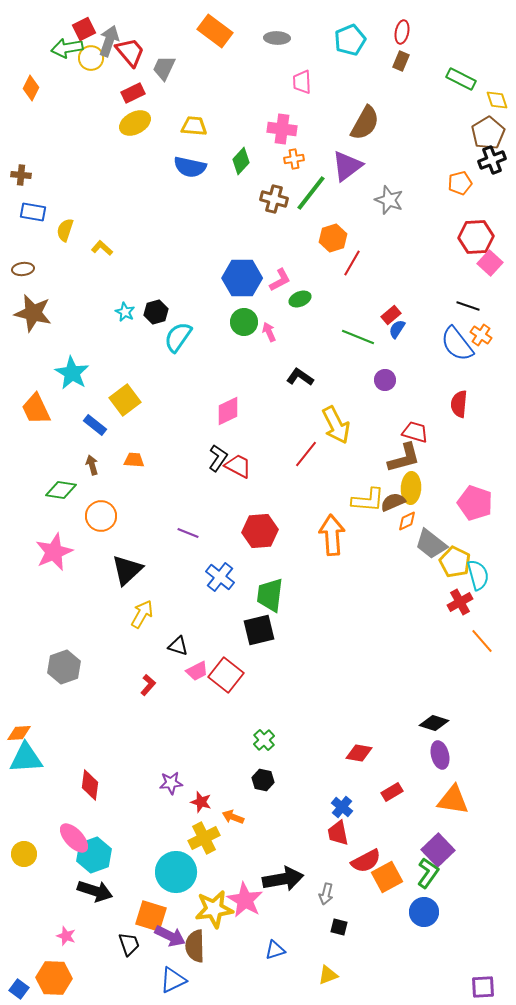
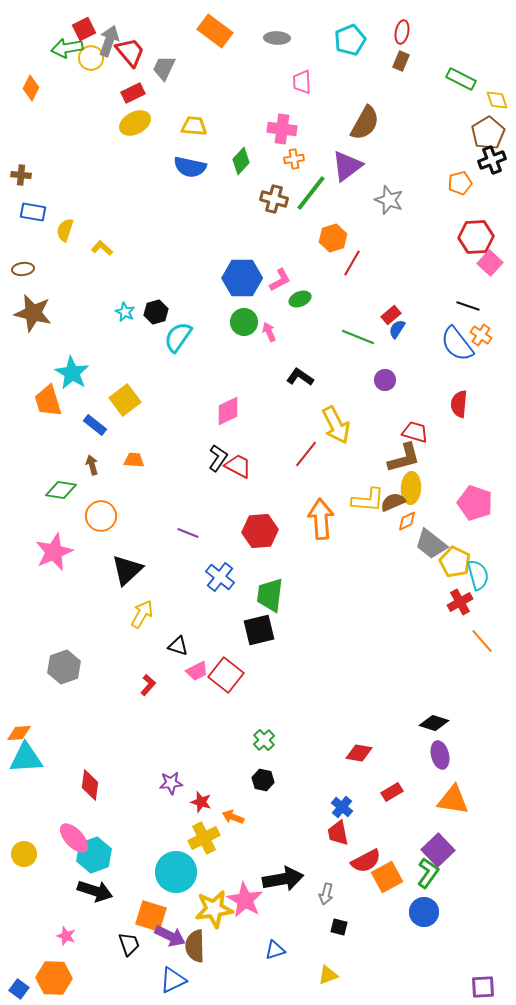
orange trapezoid at (36, 409): moved 12 px right, 8 px up; rotated 8 degrees clockwise
orange arrow at (332, 535): moved 11 px left, 16 px up
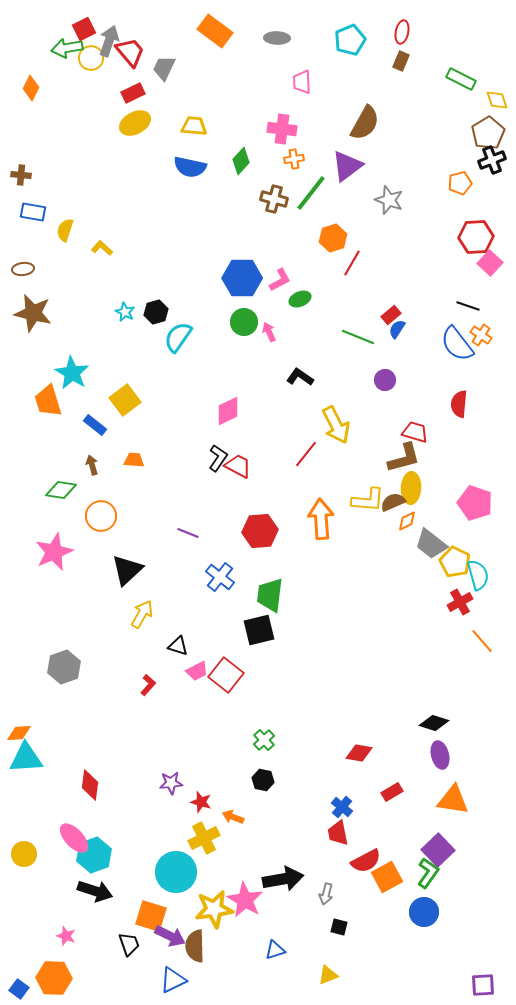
purple square at (483, 987): moved 2 px up
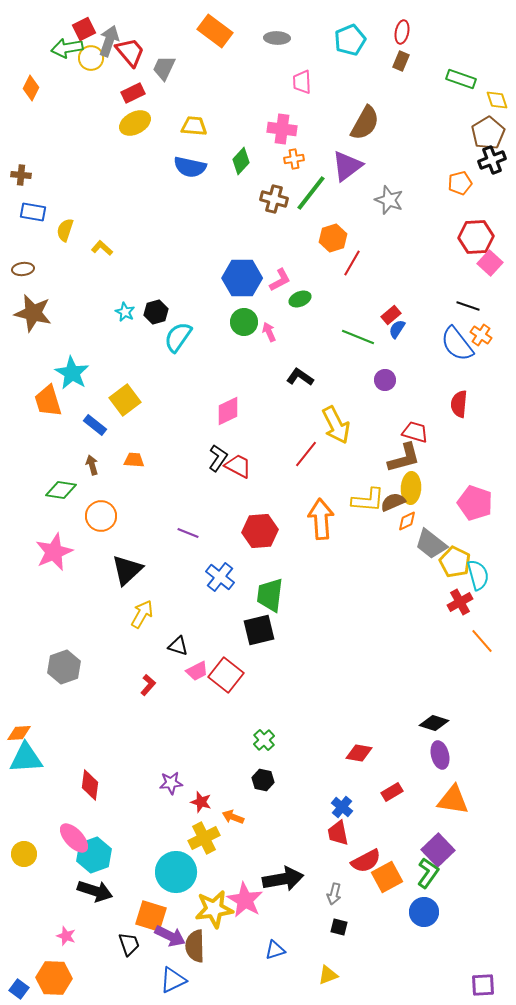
green rectangle at (461, 79): rotated 8 degrees counterclockwise
gray arrow at (326, 894): moved 8 px right
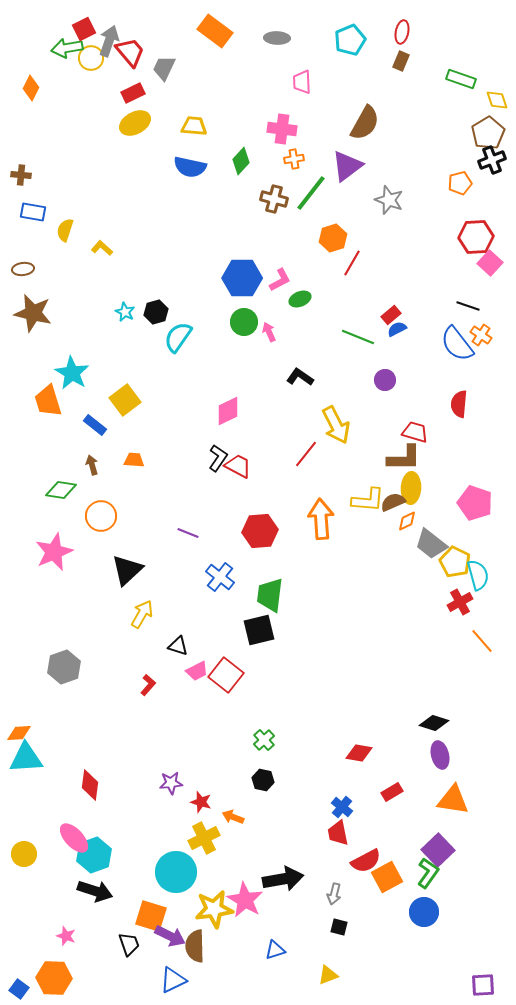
blue semicircle at (397, 329): rotated 30 degrees clockwise
brown L-shape at (404, 458): rotated 15 degrees clockwise
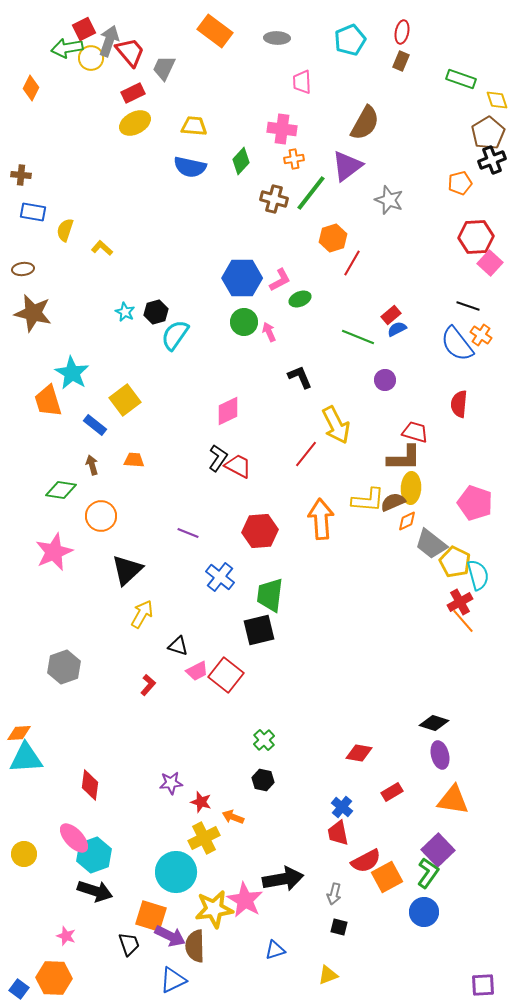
cyan semicircle at (178, 337): moved 3 px left, 2 px up
black L-shape at (300, 377): rotated 32 degrees clockwise
orange line at (482, 641): moved 19 px left, 20 px up
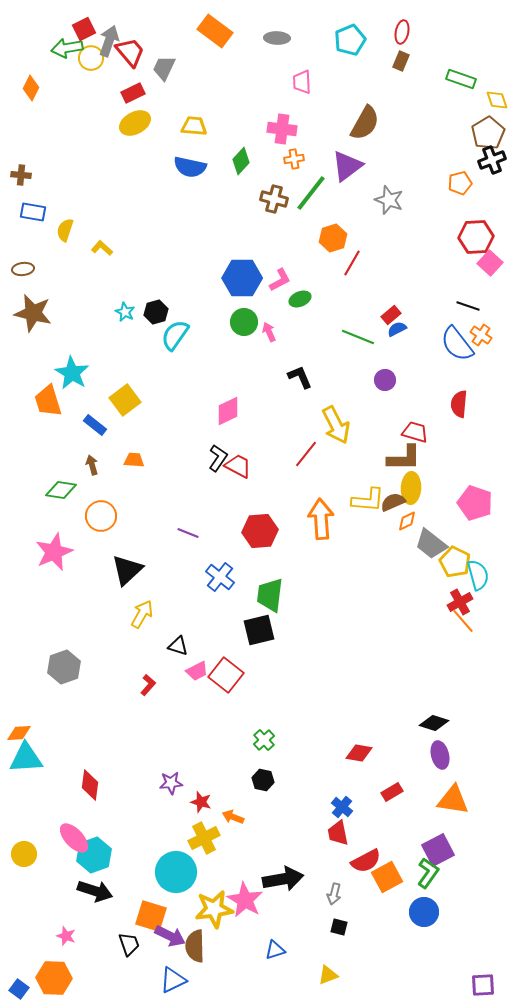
purple square at (438, 850): rotated 16 degrees clockwise
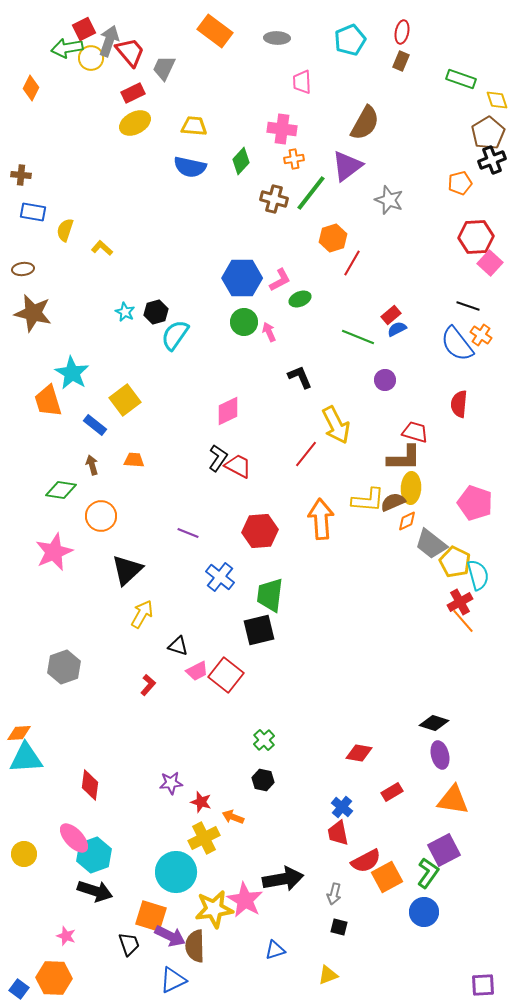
purple square at (438, 850): moved 6 px right
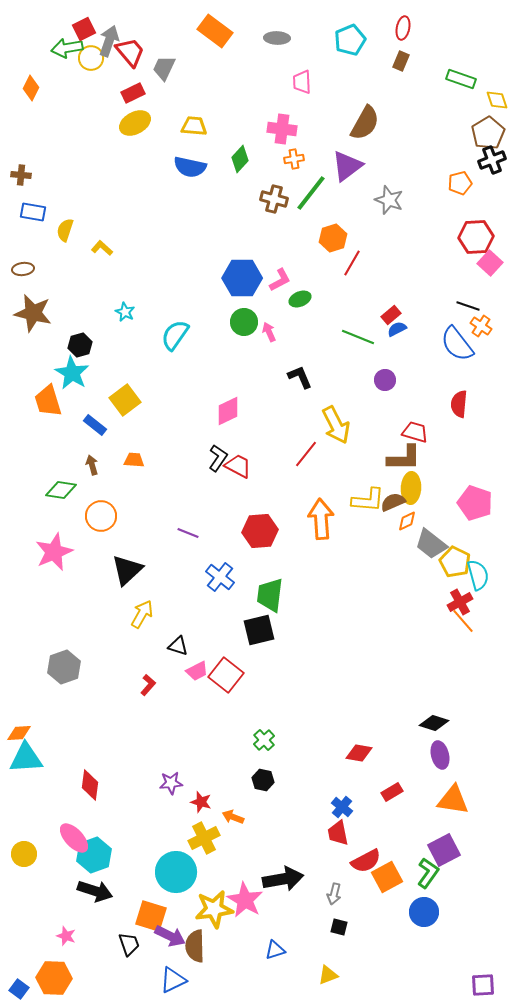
red ellipse at (402, 32): moved 1 px right, 4 px up
green diamond at (241, 161): moved 1 px left, 2 px up
black hexagon at (156, 312): moved 76 px left, 33 px down
orange cross at (481, 335): moved 9 px up
